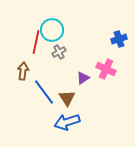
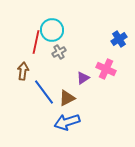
blue cross: rotated 14 degrees counterclockwise
brown triangle: rotated 36 degrees clockwise
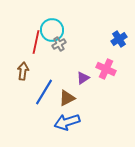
gray cross: moved 8 px up
blue line: rotated 68 degrees clockwise
